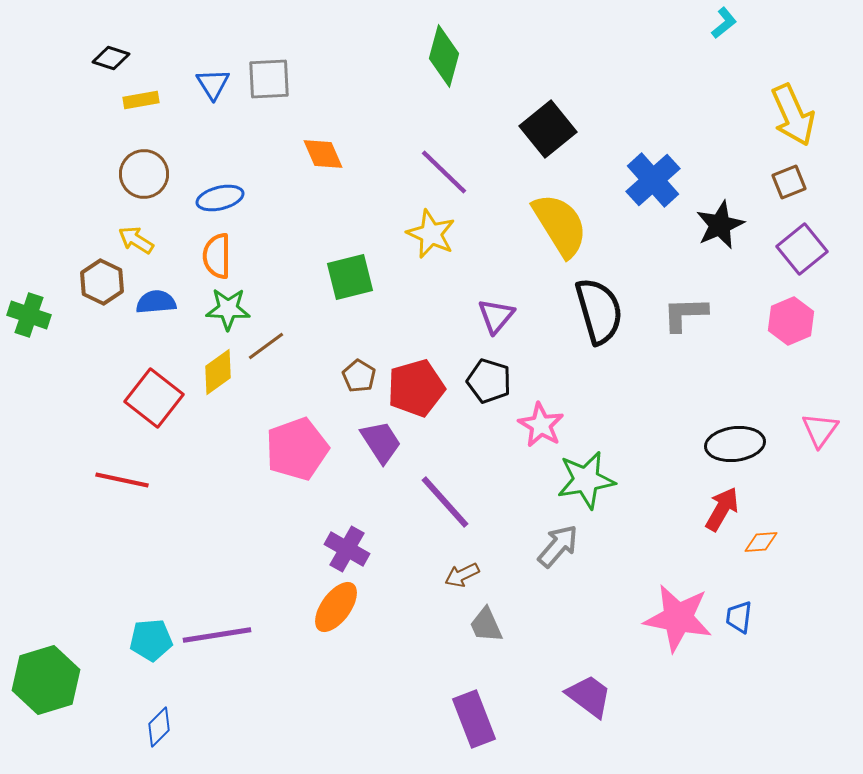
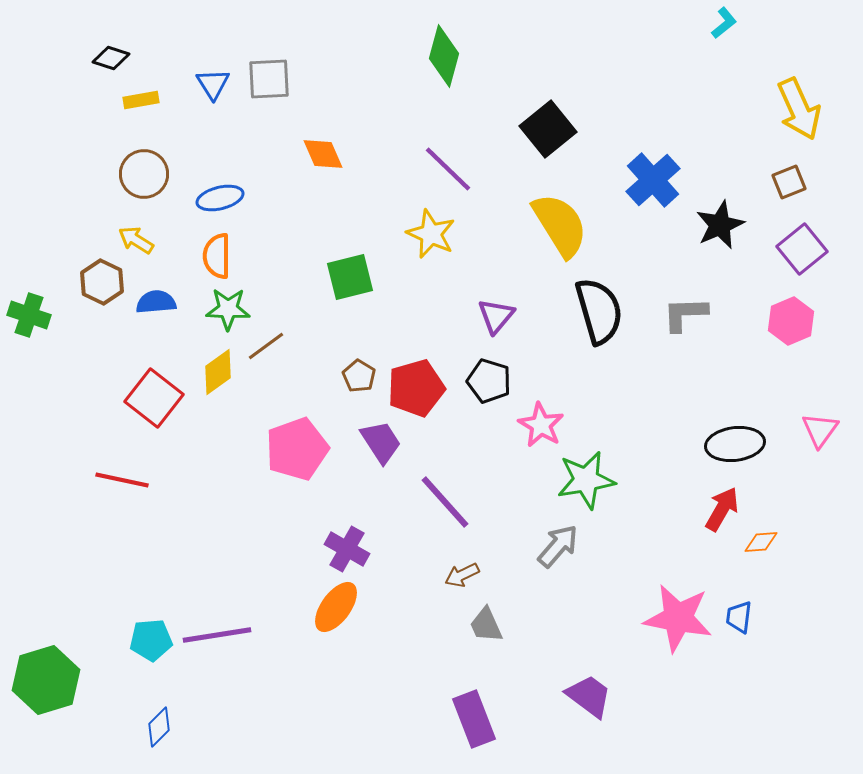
yellow arrow at (793, 115): moved 6 px right, 6 px up
purple line at (444, 172): moved 4 px right, 3 px up
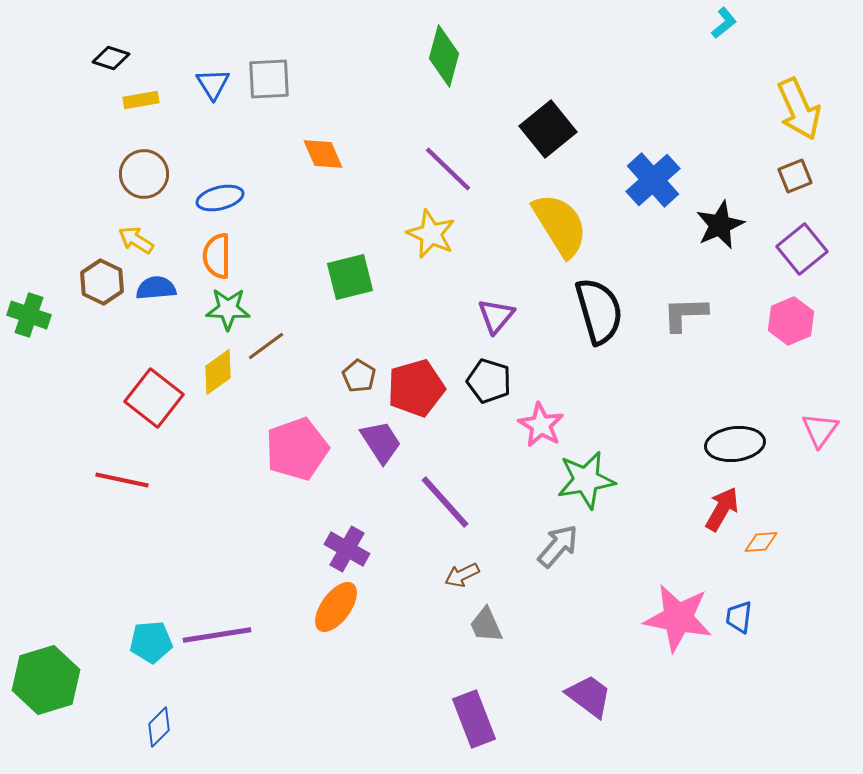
brown square at (789, 182): moved 6 px right, 6 px up
blue semicircle at (156, 302): moved 14 px up
cyan pentagon at (151, 640): moved 2 px down
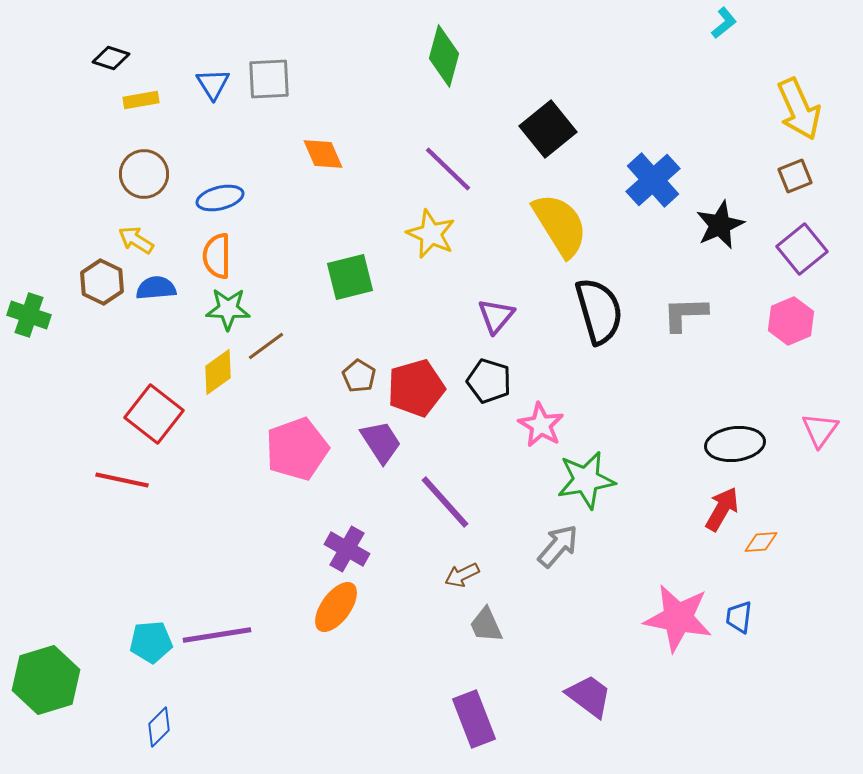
red square at (154, 398): moved 16 px down
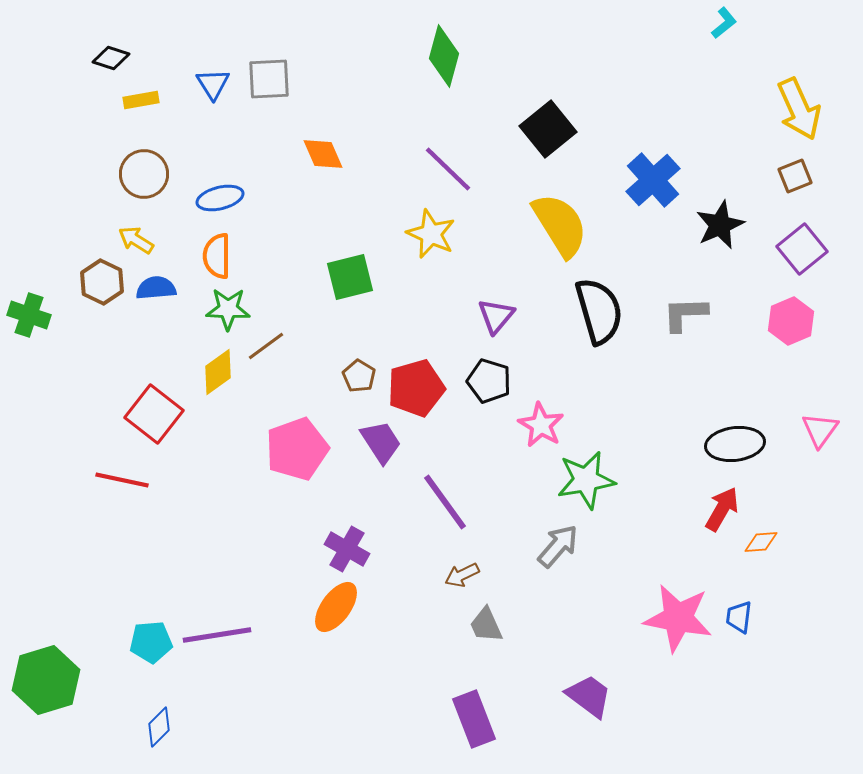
purple line at (445, 502): rotated 6 degrees clockwise
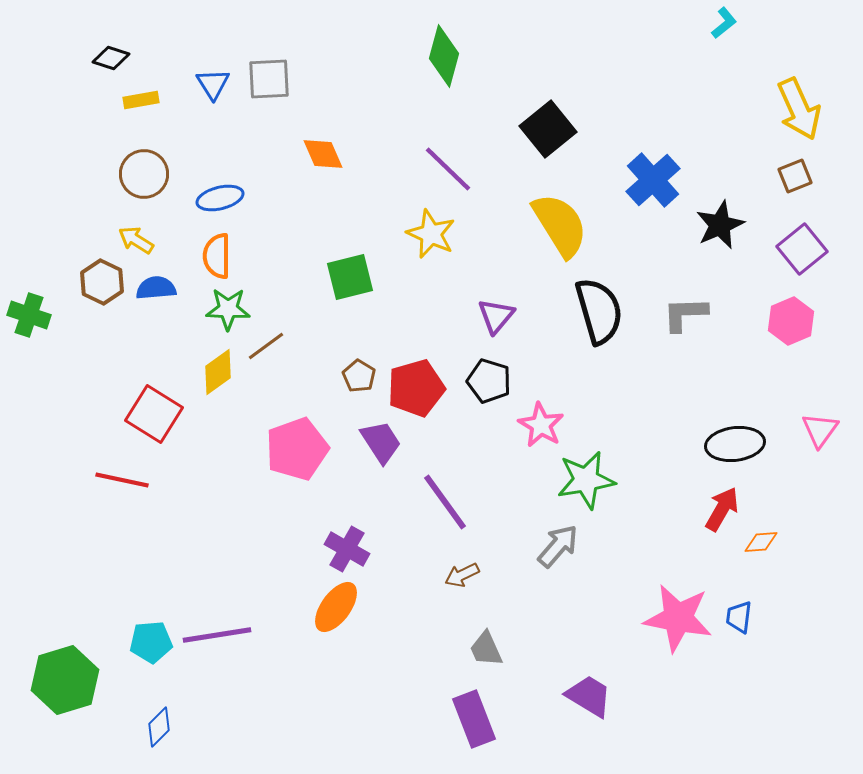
red square at (154, 414): rotated 6 degrees counterclockwise
gray trapezoid at (486, 625): moved 24 px down
green hexagon at (46, 680): moved 19 px right
purple trapezoid at (589, 696): rotated 6 degrees counterclockwise
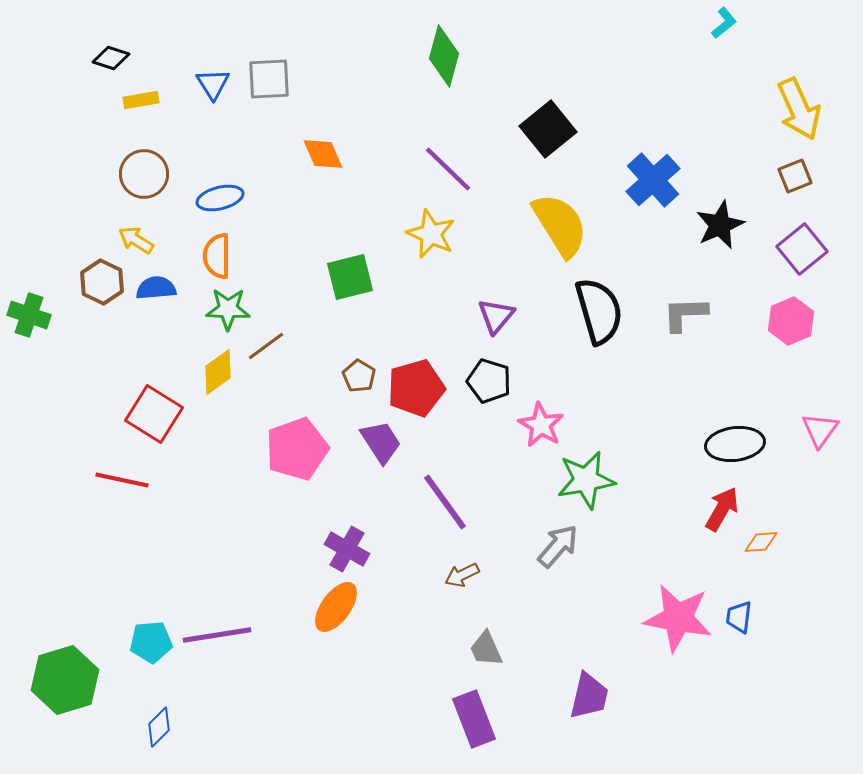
purple trapezoid at (589, 696): rotated 72 degrees clockwise
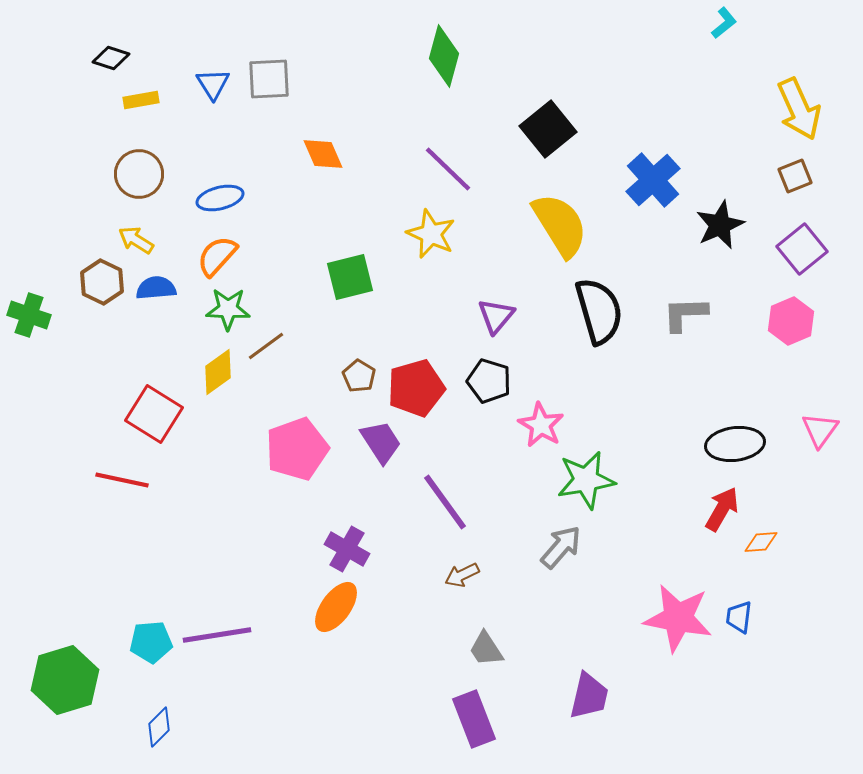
brown circle at (144, 174): moved 5 px left
orange semicircle at (217, 256): rotated 42 degrees clockwise
gray arrow at (558, 546): moved 3 px right, 1 px down
gray trapezoid at (486, 649): rotated 9 degrees counterclockwise
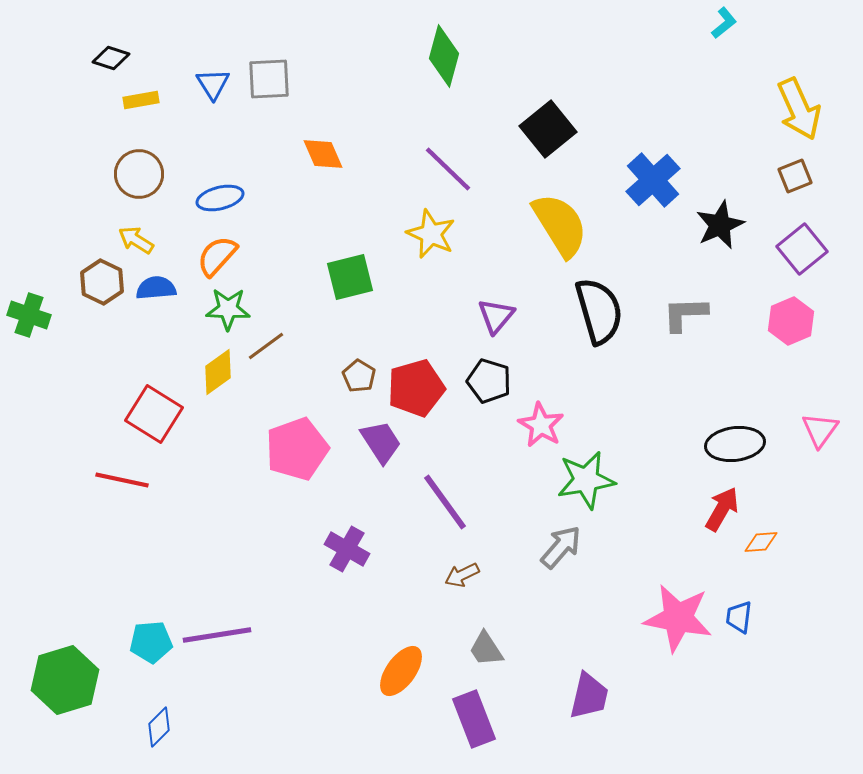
orange ellipse at (336, 607): moved 65 px right, 64 px down
